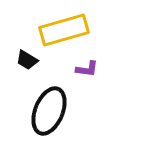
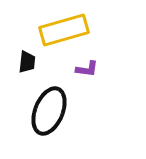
black trapezoid: moved 2 px down; rotated 115 degrees counterclockwise
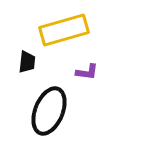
purple L-shape: moved 3 px down
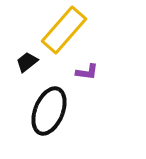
yellow rectangle: rotated 33 degrees counterclockwise
black trapezoid: rotated 135 degrees counterclockwise
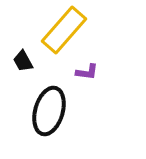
black trapezoid: moved 4 px left, 1 px up; rotated 80 degrees counterclockwise
black ellipse: rotated 6 degrees counterclockwise
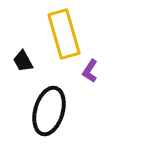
yellow rectangle: moved 4 px down; rotated 57 degrees counterclockwise
purple L-shape: moved 3 px right, 1 px up; rotated 115 degrees clockwise
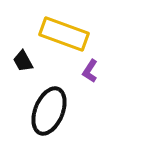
yellow rectangle: rotated 54 degrees counterclockwise
black ellipse: rotated 6 degrees clockwise
